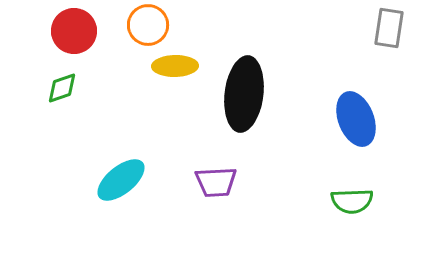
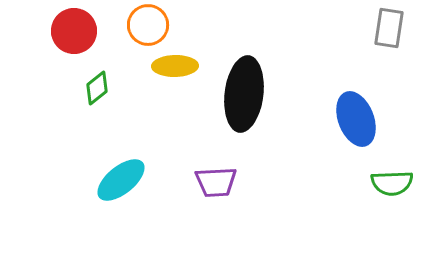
green diamond: moved 35 px right; rotated 20 degrees counterclockwise
green semicircle: moved 40 px right, 18 px up
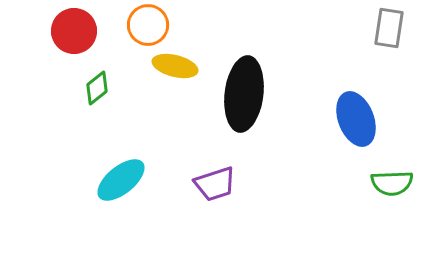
yellow ellipse: rotated 15 degrees clockwise
purple trapezoid: moved 1 px left, 2 px down; rotated 15 degrees counterclockwise
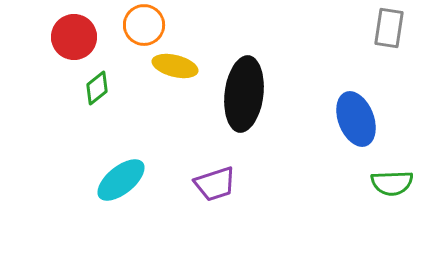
orange circle: moved 4 px left
red circle: moved 6 px down
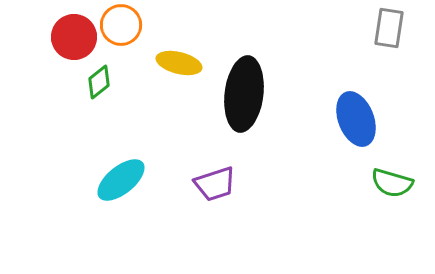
orange circle: moved 23 px left
yellow ellipse: moved 4 px right, 3 px up
green diamond: moved 2 px right, 6 px up
green semicircle: rotated 18 degrees clockwise
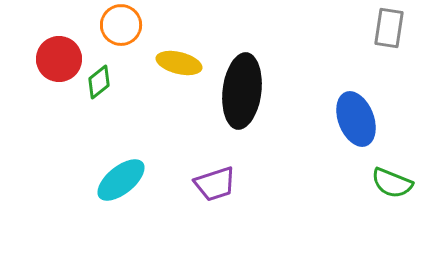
red circle: moved 15 px left, 22 px down
black ellipse: moved 2 px left, 3 px up
green semicircle: rotated 6 degrees clockwise
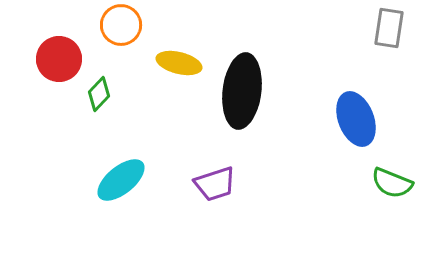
green diamond: moved 12 px down; rotated 8 degrees counterclockwise
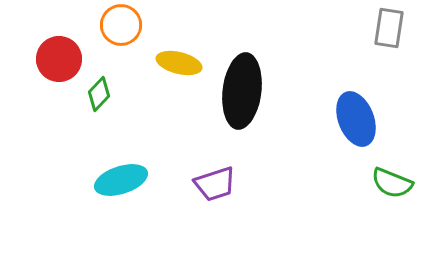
cyan ellipse: rotated 21 degrees clockwise
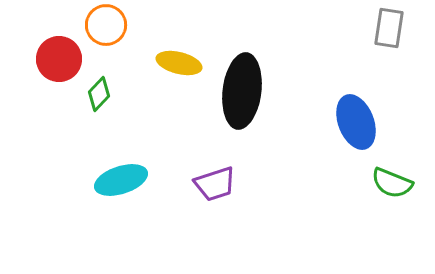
orange circle: moved 15 px left
blue ellipse: moved 3 px down
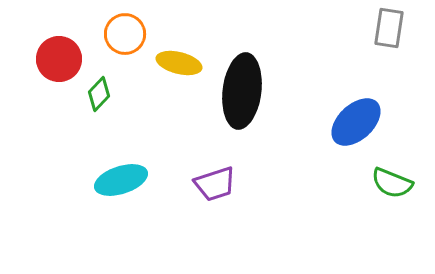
orange circle: moved 19 px right, 9 px down
blue ellipse: rotated 68 degrees clockwise
